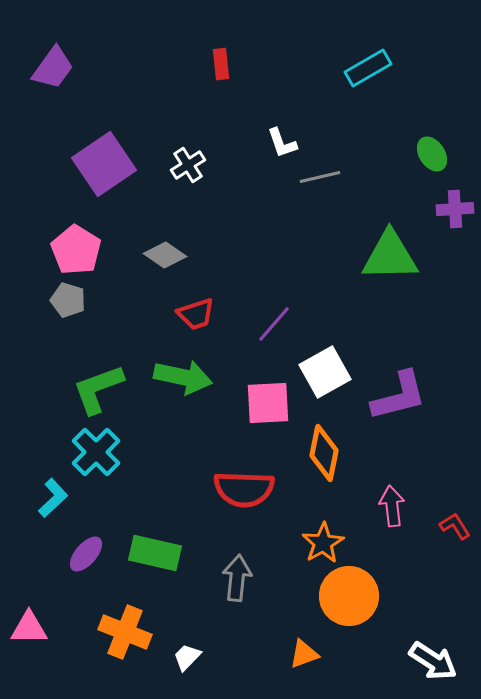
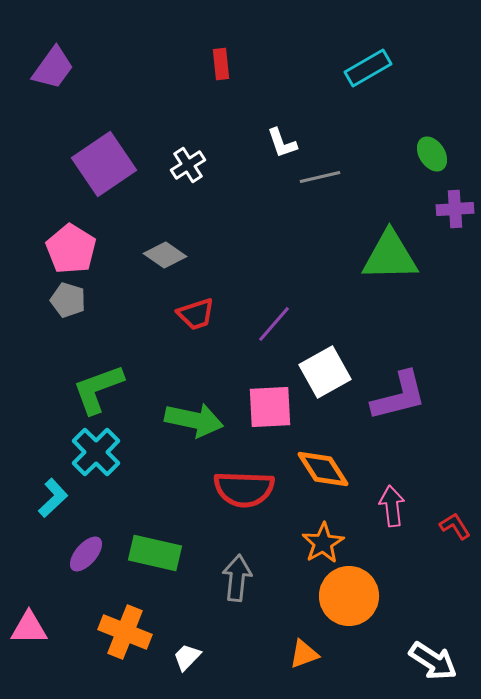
pink pentagon: moved 5 px left, 1 px up
green arrow: moved 11 px right, 43 px down
pink square: moved 2 px right, 4 px down
orange diamond: moved 1 px left, 16 px down; rotated 44 degrees counterclockwise
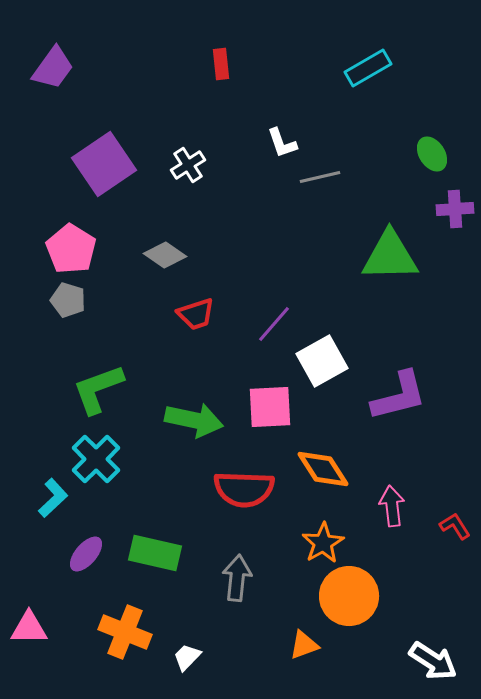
white square: moved 3 px left, 11 px up
cyan cross: moved 7 px down
orange triangle: moved 9 px up
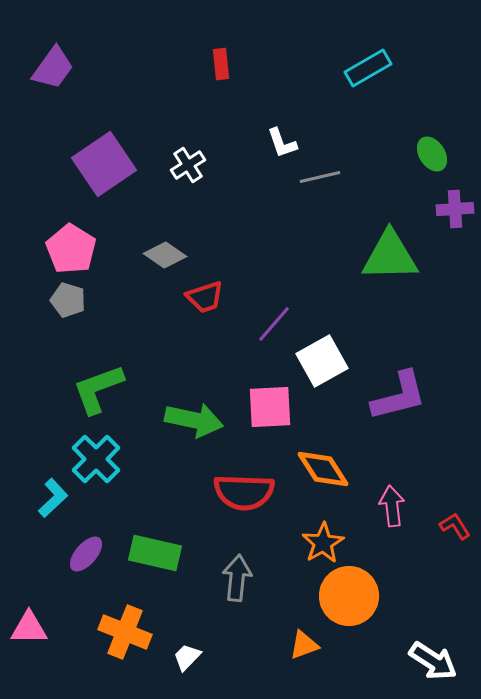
red trapezoid: moved 9 px right, 17 px up
red semicircle: moved 3 px down
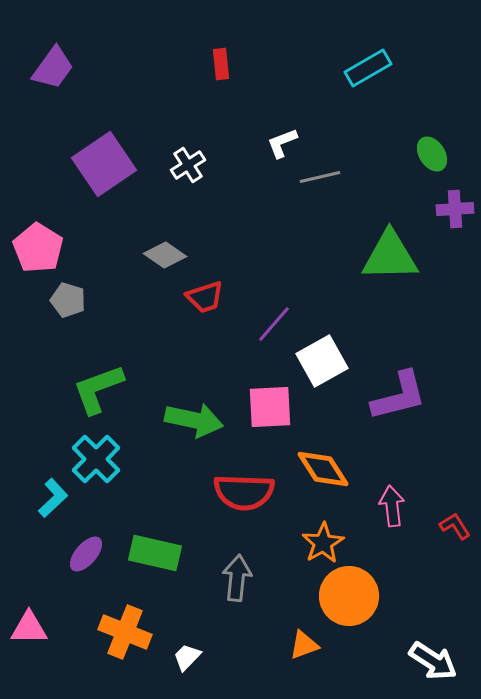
white L-shape: rotated 88 degrees clockwise
pink pentagon: moved 33 px left, 1 px up
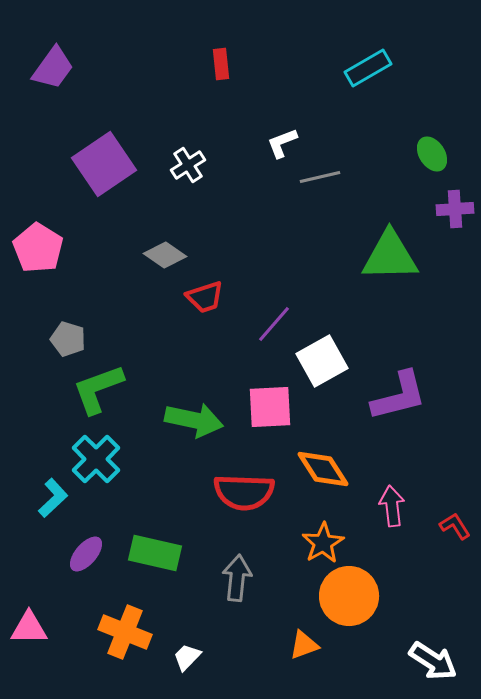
gray pentagon: moved 39 px down
